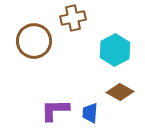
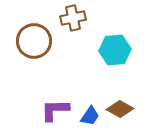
cyan hexagon: rotated 24 degrees clockwise
brown diamond: moved 17 px down
blue trapezoid: moved 3 px down; rotated 150 degrees counterclockwise
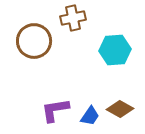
purple L-shape: rotated 8 degrees counterclockwise
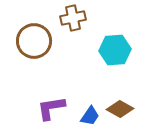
purple L-shape: moved 4 px left, 2 px up
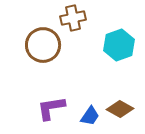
brown circle: moved 9 px right, 4 px down
cyan hexagon: moved 4 px right, 5 px up; rotated 16 degrees counterclockwise
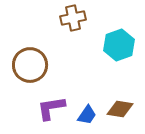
brown circle: moved 13 px left, 20 px down
brown diamond: rotated 20 degrees counterclockwise
blue trapezoid: moved 3 px left, 1 px up
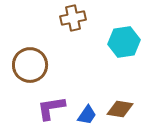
cyan hexagon: moved 5 px right, 3 px up; rotated 12 degrees clockwise
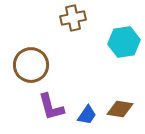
brown circle: moved 1 px right
purple L-shape: moved 1 px up; rotated 96 degrees counterclockwise
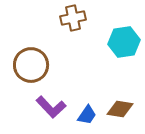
purple L-shape: rotated 28 degrees counterclockwise
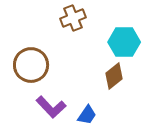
brown cross: rotated 10 degrees counterclockwise
cyan hexagon: rotated 8 degrees clockwise
brown diamond: moved 6 px left, 33 px up; rotated 48 degrees counterclockwise
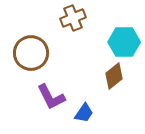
brown circle: moved 12 px up
purple L-shape: moved 10 px up; rotated 16 degrees clockwise
blue trapezoid: moved 3 px left, 2 px up
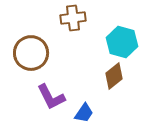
brown cross: rotated 15 degrees clockwise
cyan hexagon: moved 2 px left; rotated 16 degrees clockwise
